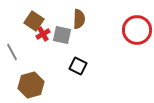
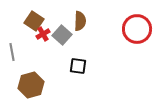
brown semicircle: moved 1 px right, 2 px down
red circle: moved 1 px up
gray square: rotated 30 degrees clockwise
gray line: rotated 18 degrees clockwise
black square: rotated 18 degrees counterclockwise
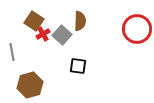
brown hexagon: moved 1 px left
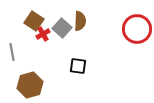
gray square: moved 7 px up
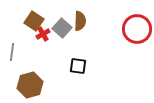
gray line: rotated 18 degrees clockwise
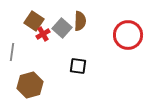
red circle: moved 9 px left, 6 px down
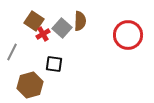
gray line: rotated 18 degrees clockwise
black square: moved 24 px left, 2 px up
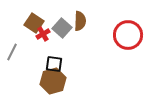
brown square: moved 2 px down
brown hexagon: moved 23 px right, 4 px up
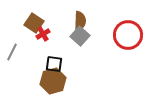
gray square: moved 18 px right, 8 px down
